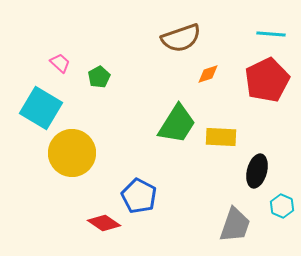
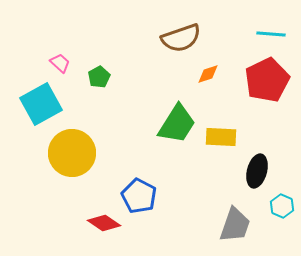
cyan square: moved 4 px up; rotated 30 degrees clockwise
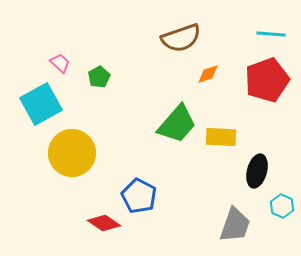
red pentagon: rotated 6 degrees clockwise
green trapezoid: rotated 9 degrees clockwise
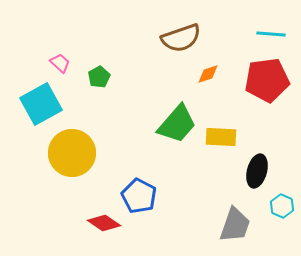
red pentagon: rotated 12 degrees clockwise
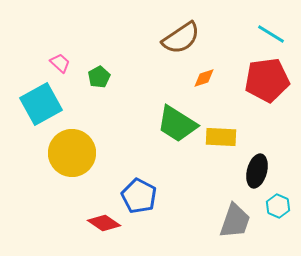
cyan line: rotated 28 degrees clockwise
brown semicircle: rotated 15 degrees counterclockwise
orange diamond: moved 4 px left, 4 px down
green trapezoid: rotated 81 degrees clockwise
cyan hexagon: moved 4 px left
gray trapezoid: moved 4 px up
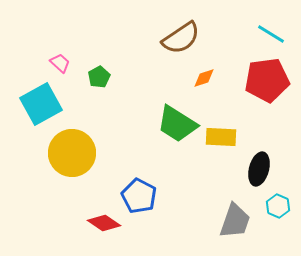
black ellipse: moved 2 px right, 2 px up
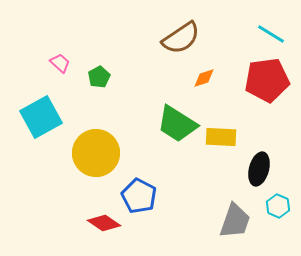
cyan square: moved 13 px down
yellow circle: moved 24 px right
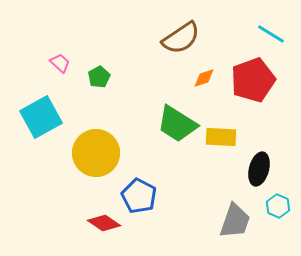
red pentagon: moved 14 px left; rotated 12 degrees counterclockwise
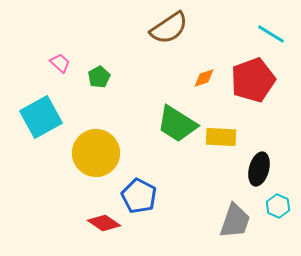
brown semicircle: moved 12 px left, 10 px up
